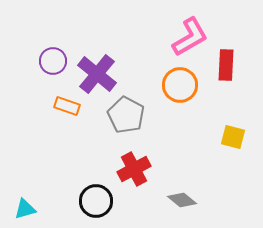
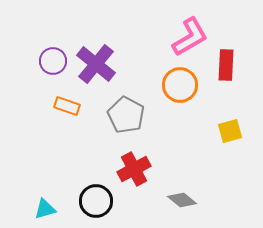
purple cross: moved 1 px left, 10 px up
yellow square: moved 3 px left, 6 px up; rotated 30 degrees counterclockwise
cyan triangle: moved 20 px right
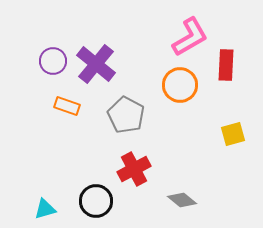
yellow square: moved 3 px right, 3 px down
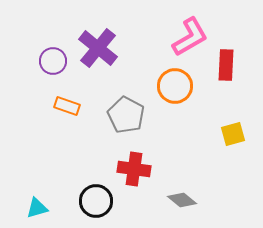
purple cross: moved 2 px right, 16 px up
orange circle: moved 5 px left, 1 px down
red cross: rotated 36 degrees clockwise
cyan triangle: moved 8 px left, 1 px up
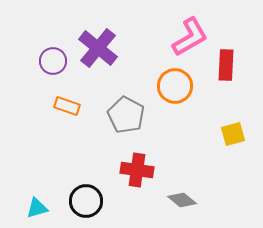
red cross: moved 3 px right, 1 px down
black circle: moved 10 px left
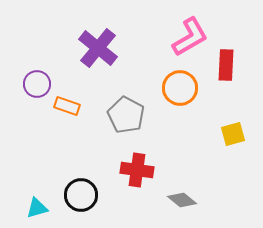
purple circle: moved 16 px left, 23 px down
orange circle: moved 5 px right, 2 px down
black circle: moved 5 px left, 6 px up
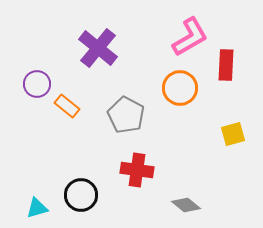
orange rectangle: rotated 20 degrees clockwise
gray diamond: moved 4 px right, 5 px down
